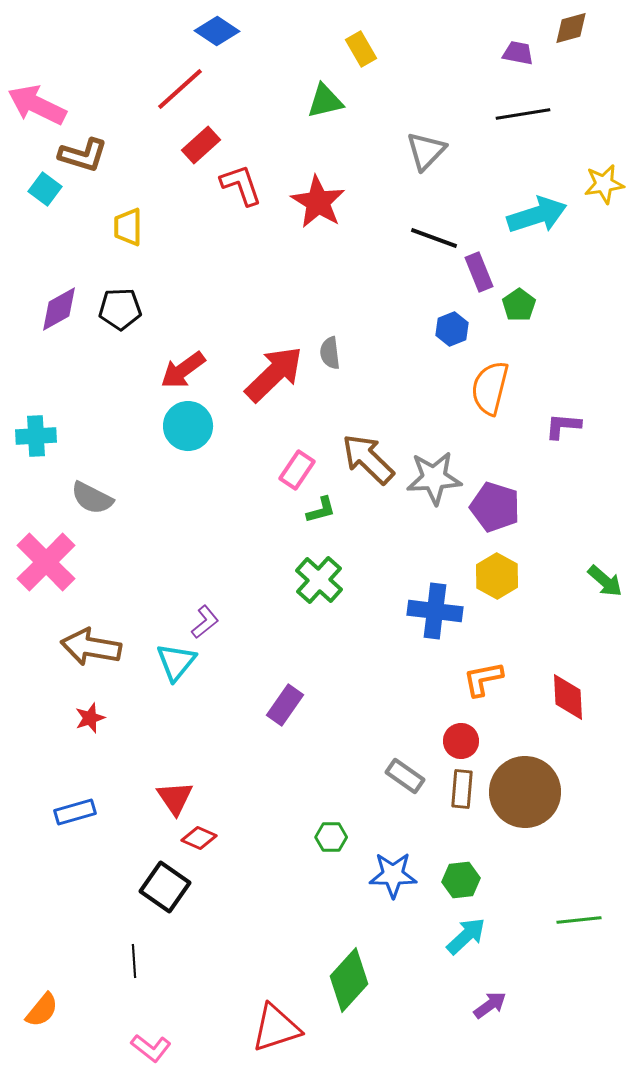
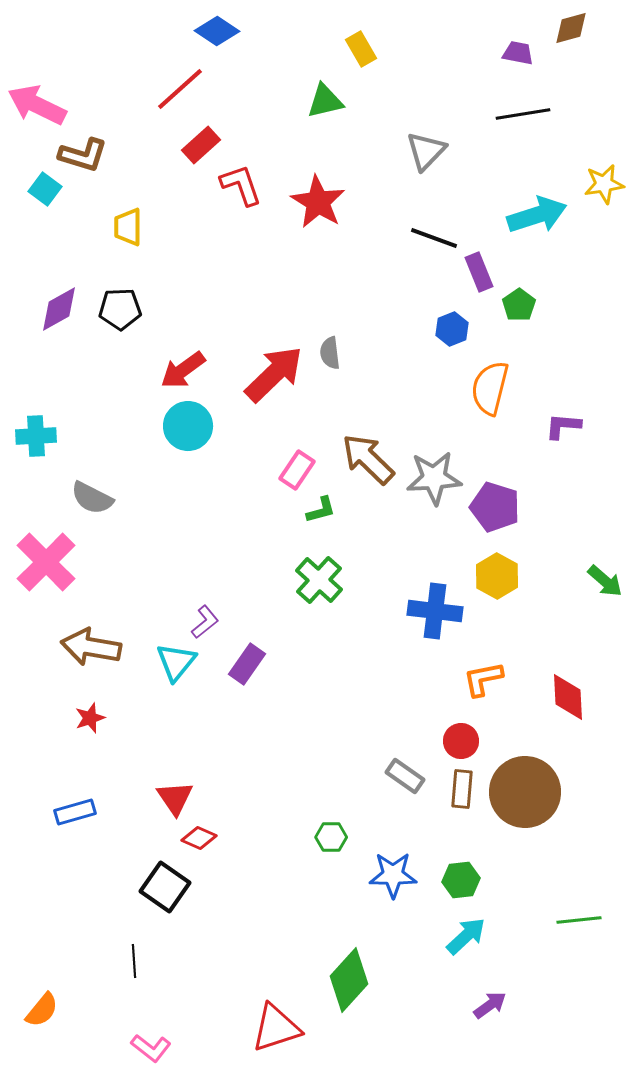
purple rectangle at (285, 705): moved 38 px left, 41 px up
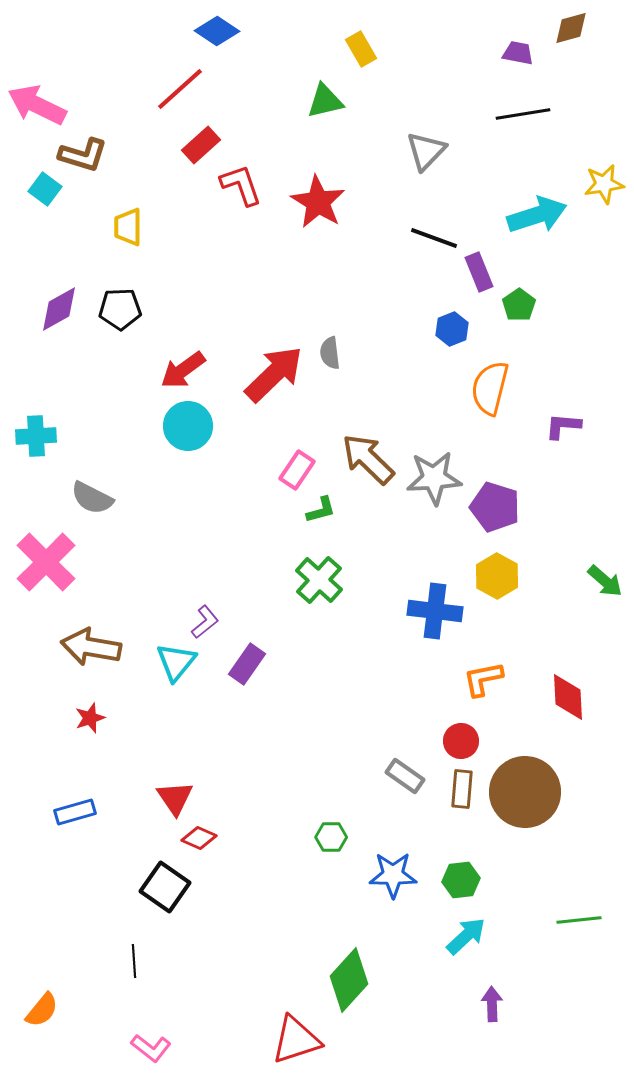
purple arrow at (490, 1005): moved 2 px right, 1 px up; rotated 56 degrees counterclockwise
red triangle at (276, 1028): moved 20 px right, 12 px down
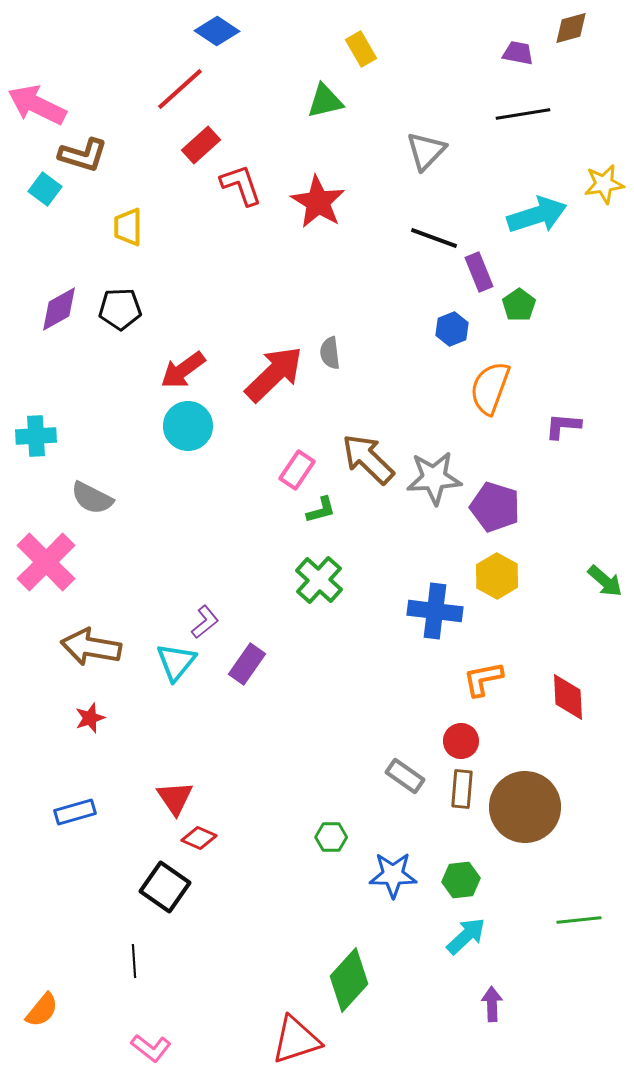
orange semicircle at (490, 388): rotated 6 degrees clockwise
brown circle at (525, 792): moved 15 px down
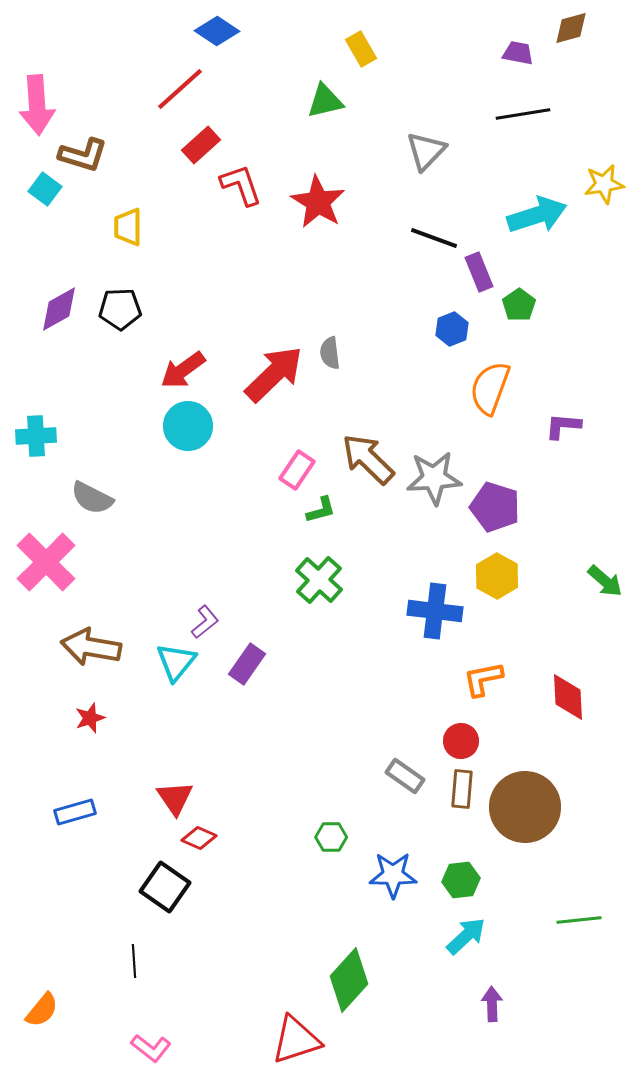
pink arrow at (37, 105): rotated 120 degrees counterclockwise
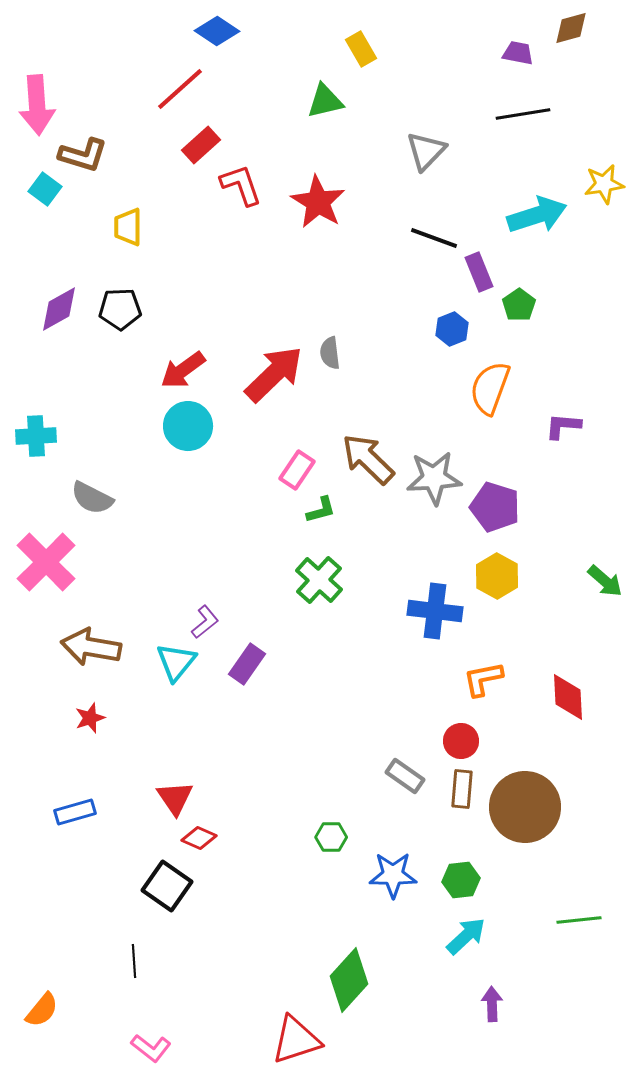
black square at (165, 887): moved 2 px right, 1 px up
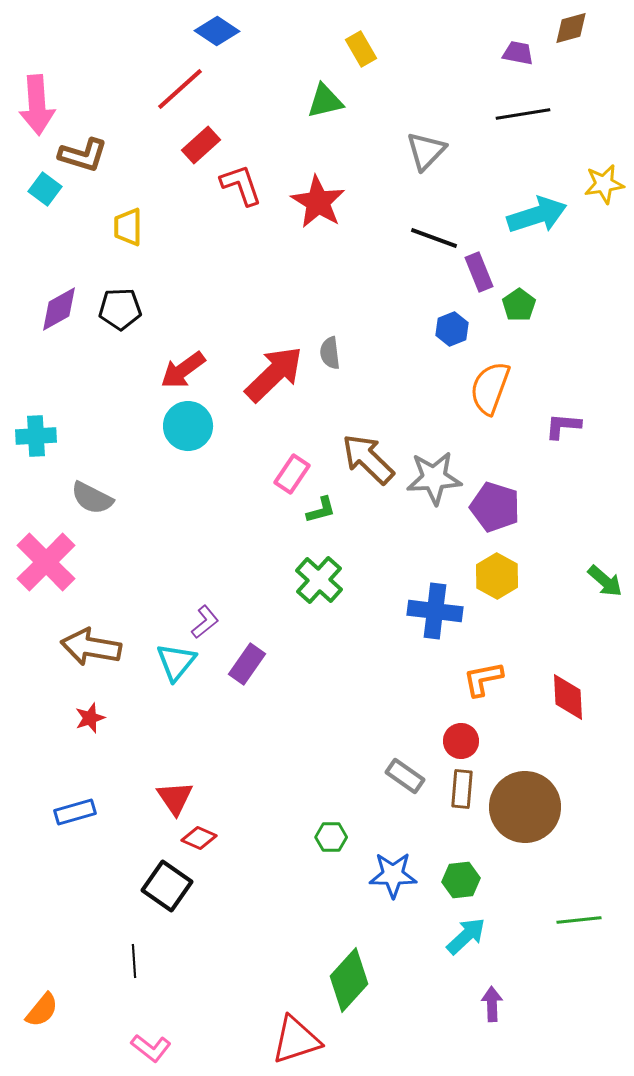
pink rectangle at (297, 470): moved 5 px left, 4 px down
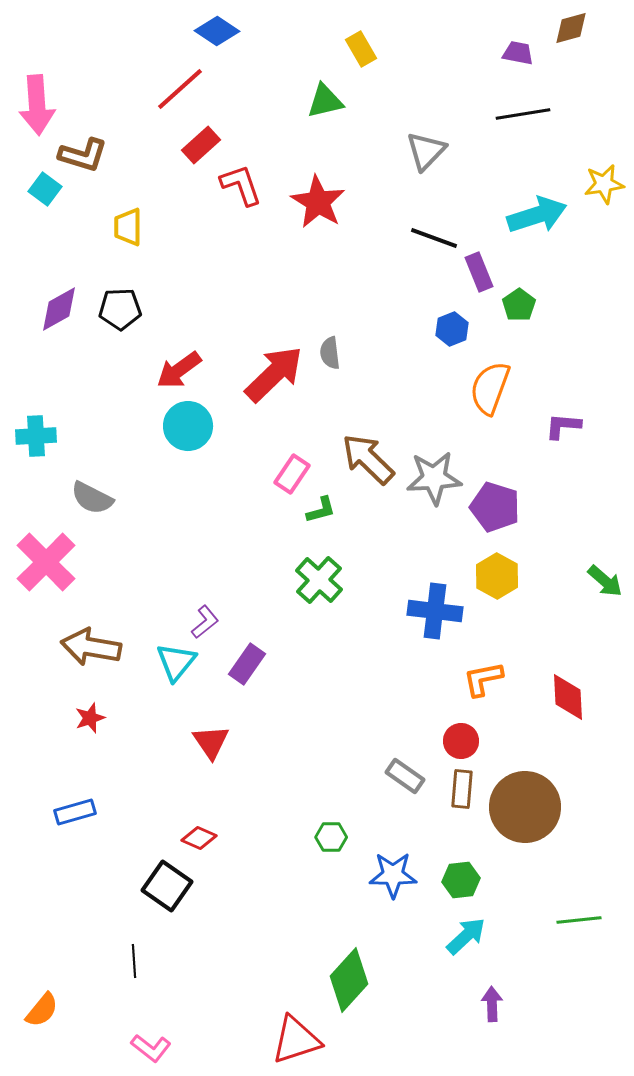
red arrow at (183, 370): moved 4 px left
red triangle at (175, 798): moved 36 px right, 56 px up
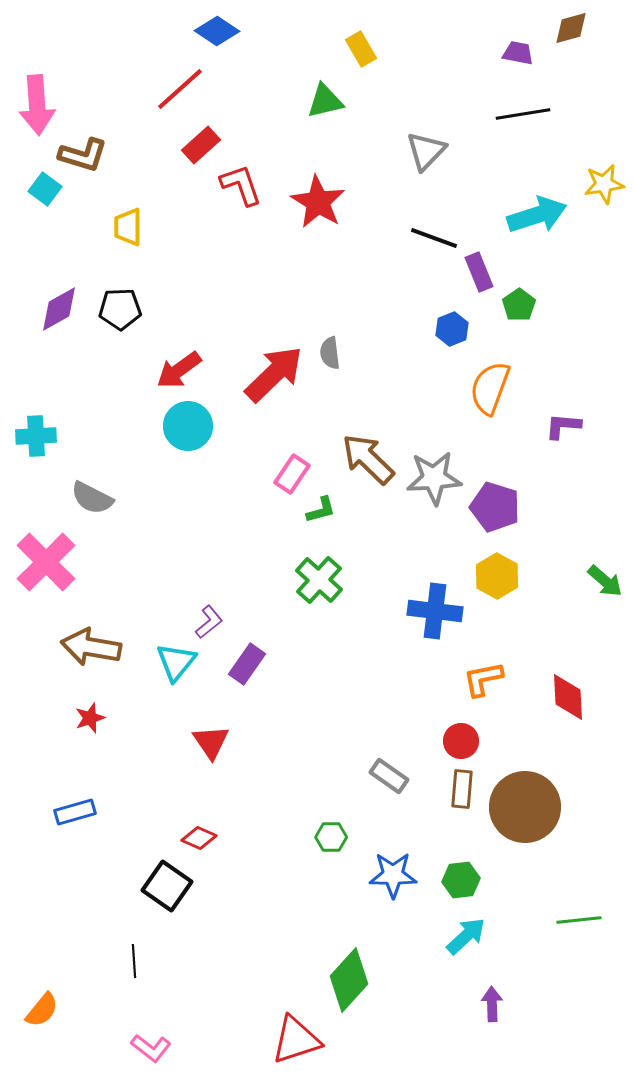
purple L-shape at (205, 622): moved 4 px right
gray rectangle at (405, 776): moved 16 px left
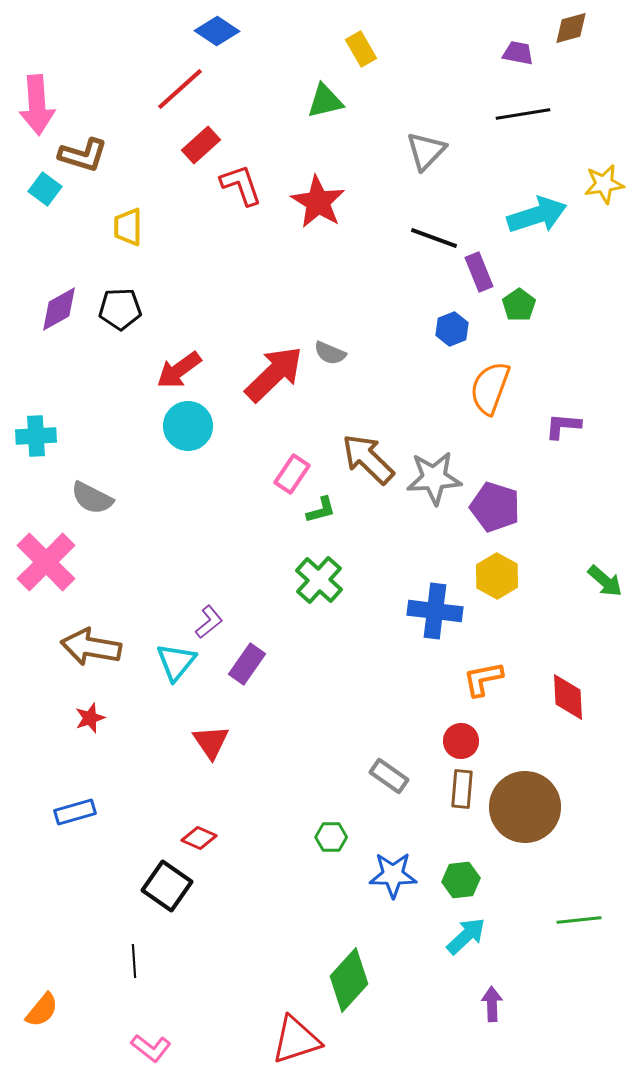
gray semicircle at (330, 353): rotated 60 degrees counterclockwise
